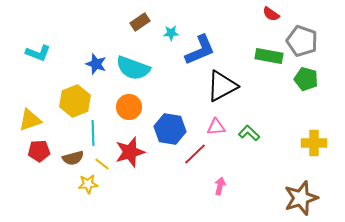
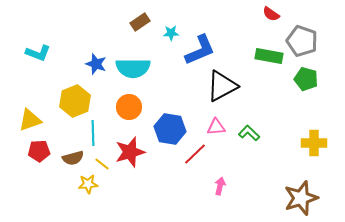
cyan semicircle: rotated 20 degrees counterclockwise
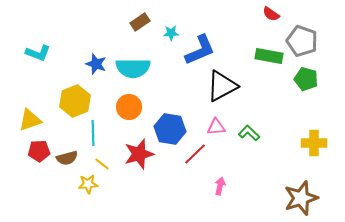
red star: moved 9 px right, 2 px down
brown semicircle: moved 6 px left
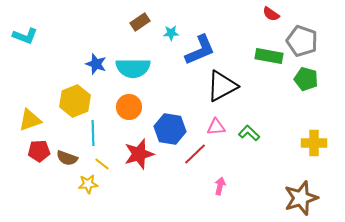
cyan L-shape: moved 13 px left, 17 px up
brown semicircle: rotated 35 degrees clockwise
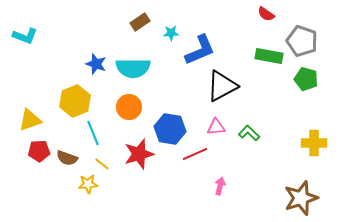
red semicircle: moved 5 px left
cyan line: rotated 20 degrees counterclockwise
red line: rotated 20 degrees clockwise
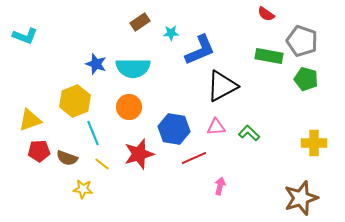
blue hexagon: moved 4 px right
red line: moved 1 px left, 4 px down
yellow star: moved 5 px left, 5 px down; rotated 12 degrees clockwise
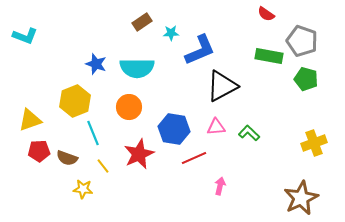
brown rectangle: moved 2 px right
cyan semicircle: moved 4 px right
yellow cross: rotated 20 degrees counterclockwise
red star: rotated 8 degrees counterclockwise
yellow line: moved 1 px right, 2 px down; rotated 14 degrees clockwise
brown star: rotated 8 degrees counterclockwise
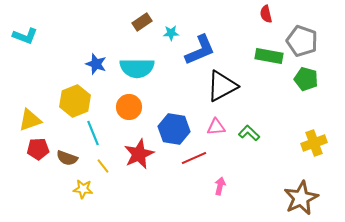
red semicircle: rotated 42 degrees clockwise
red pentagon: moved 1 px left, 2 px up
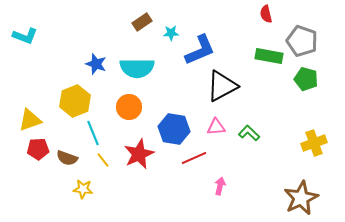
yellow line: moved 6 px up
